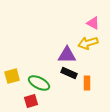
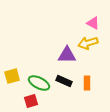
black rectangle: moved 5 px left, 8 px down
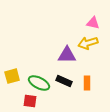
pink triangle: rotated 16 degrees counterclockwise
red square: moved 1 px left; rotated 24 degrees clockwise
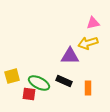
pink triangle: rotated 24 degrees counterclockwise
purple triangle: moved 3 px right, 1 px down
orange rectangle: moved 1 px right, 5 px down
red square: moved 1 px left, 7 px up
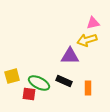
yellow arrow: moved 1 px left, 3 px up
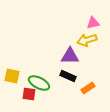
yellow square: rotated 28 degrees clockwise
black rectangle: moved 4 px right, 5 px up
orange rectangle: rotated 56 degrees clockwise
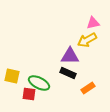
yellow arrow: rotated 12 degrees counterclockwise
black rectangle: moved 3 px up
